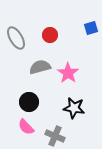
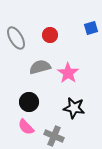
gray cross: moved 1 px left
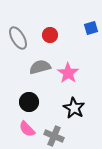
gray ellipse: moved 2 px right
black star: rotated 20 degrees clockwise
pink semicircle: moved 1 px right, 2 px down
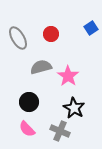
blue square: rotated 16 degrees counterclockwise
red circle: moved 1 px right, 1 px up
gray semicircle: moved 1 px right
pink star: moved 3 px down
gray cross: moved 6 px right, 5 px up
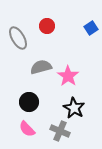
red circle: moved 4 px left, 8 px up
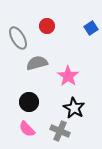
gray semicircle: moved 4 px left, 4 px up
